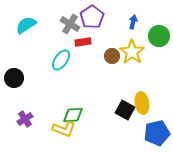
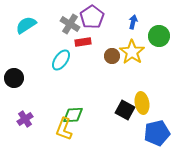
yellow L-shape: rotated 90 degrees clockwise
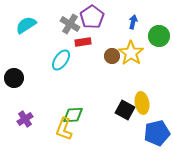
yellow star: moved 1 px left, 1 px down
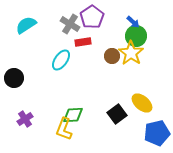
blue arrow: rotated 120 degrees clockwise
green circle: moved 23 px left
yellow ellipse: rotated 40 degrees counterclockwise
black square: moved 8 px left, 4 px down; rotated 24 degrees clockwise
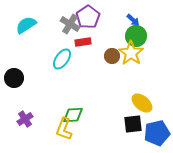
purple pentagon: moved 4 px left
blue arrow: moved 2 px up
cyan ellipse: moved 1 px right, 1 px up
black square: moved 16 px right, 10 px down; rotated 30 degrees clockwise
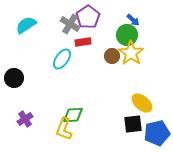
green circle: moved 9 px left, 1 px up
